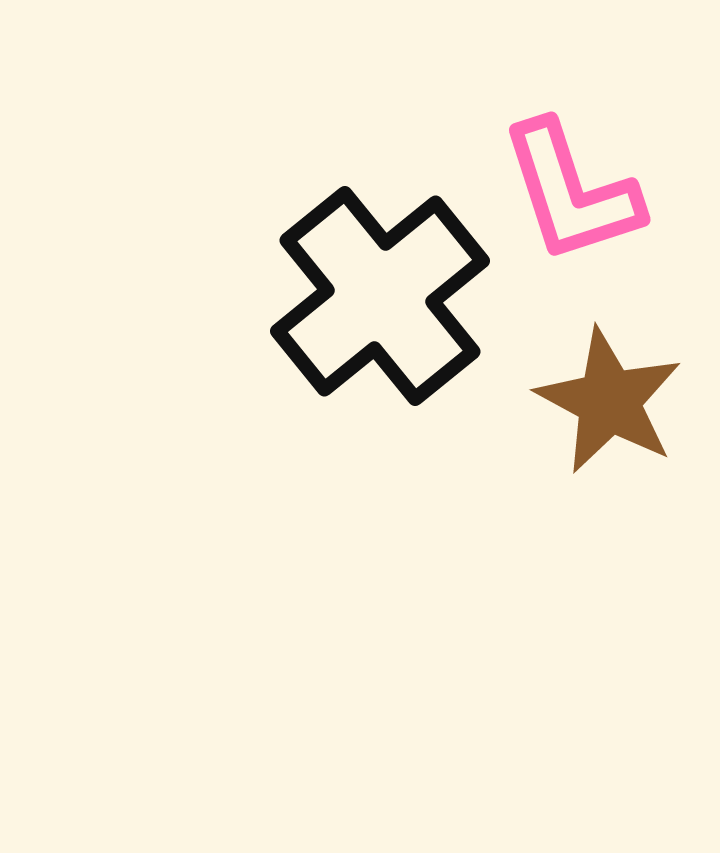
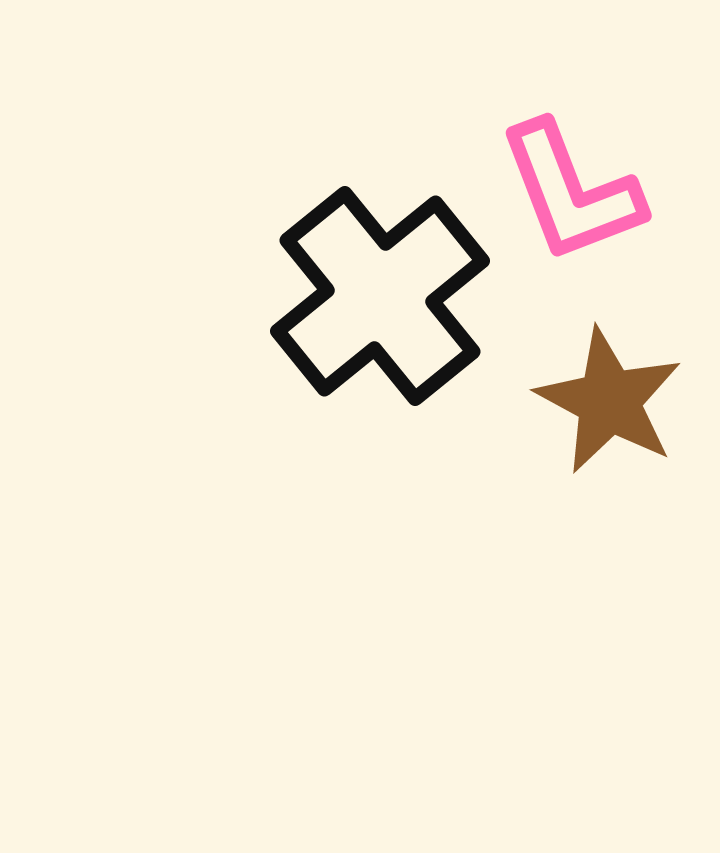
pink L-shape: rotated 3 degrees counterclockwise
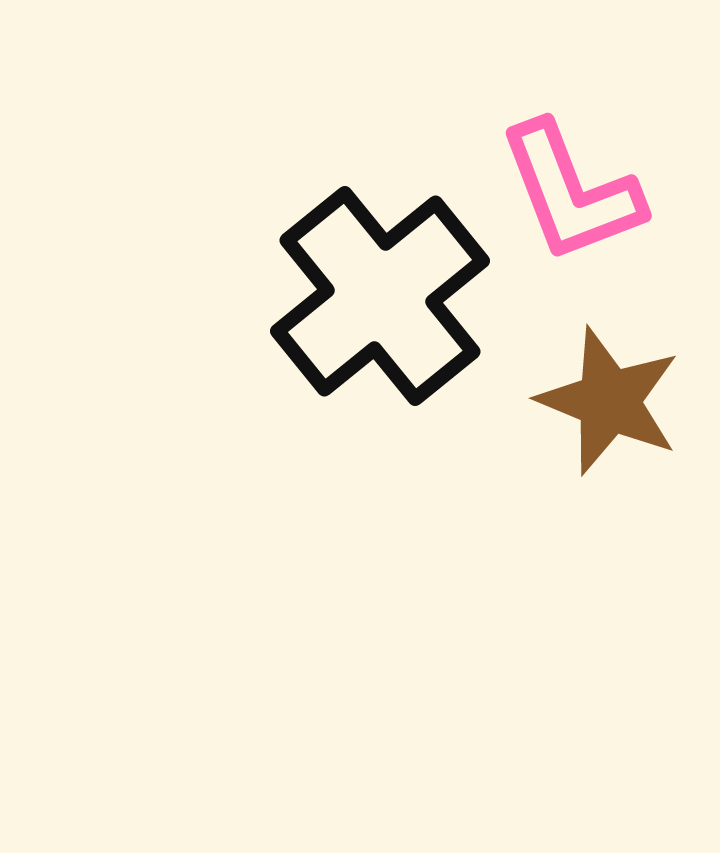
brown star: rotated 6 degrees counterclockwise
